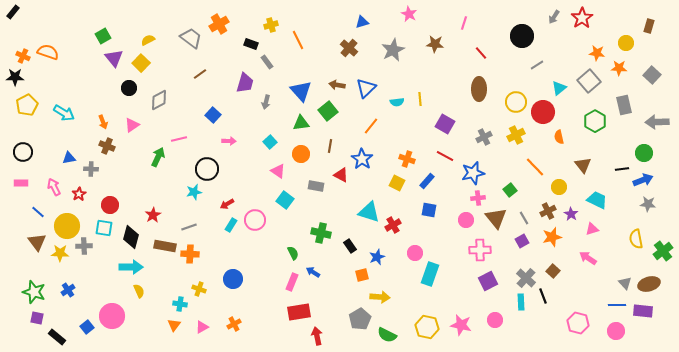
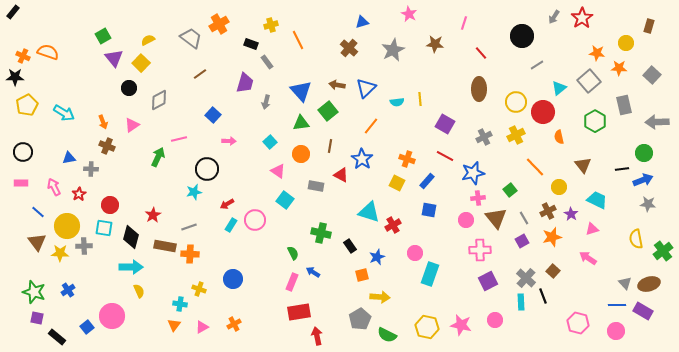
purple rectangle at (643, 311): rotated 24 degrees clockwise
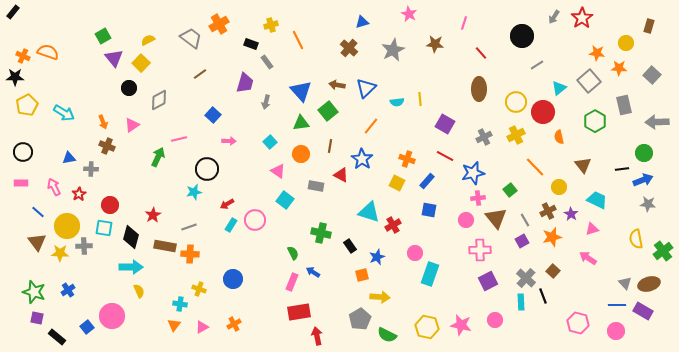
gray line at (524, 218): moved 1 px right, 2 px down
